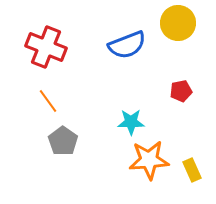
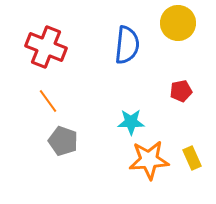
blue semicircle: rotated 63 degrees counterclockwise
gray pentagon: rotated 16 degrees counterclockwise
yellow rectangle: moved 12 px up
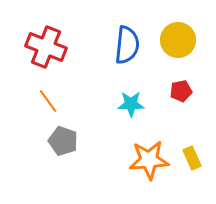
yellow circle: moved 17 px down
cyan star: moved 18 px up
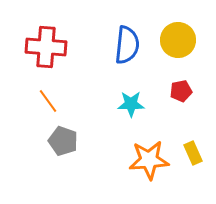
red cross: rotated 18 degrees counterclockwise
yellow rectangle: moved 1 px right, 5 px up
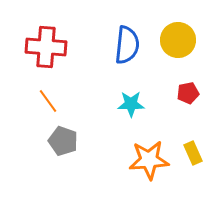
red pentagon: moved 7 px right, 2 px down
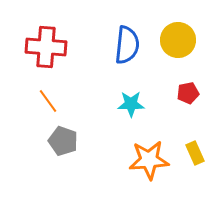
yellow rectangle: moved 2 px right
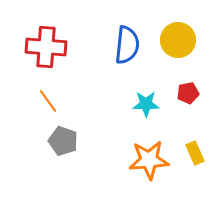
cyan star: moved 15 px right
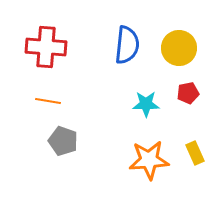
yellow circle: moved 1 px right, 8 px down
orange line: rotated 45 degrees counterclockwise
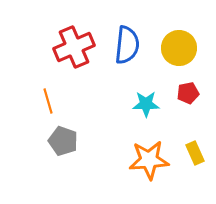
red cross: moved 28 px right; rotated 27 degrees counterclockwise
orange line: rotated 65 degrees clockwise
